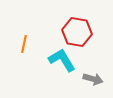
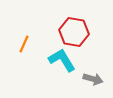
red hexagon: moved 3 px left
orange line: rotated 12 degrees clockwise
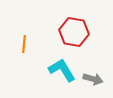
orange line: rotated 18 degrees counterclockwise
cyan L-shape: moved 10 px down
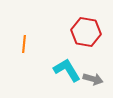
red hexagon: moved 12 px right
cyan L-shape: moved 5 px right
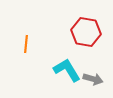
orange line: moved 2 px right
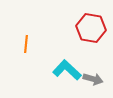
red hexagon: moved 5 px right, 4 px up
cyan L-shape: rotated 16 degrees counterclockwise
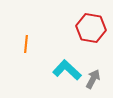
gray arrow: rotated 78 degrees counterclockwise
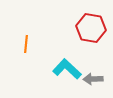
cyan L-shape: moved 1 px up
gray arrow: rotated 120 degrees counterclockwise
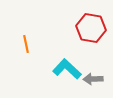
orange line: rotated 18 degrees counterclockwise
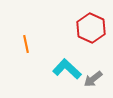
red hexagon: rotated 16 degrees clockwise
gray arrow: rotated 36 degrees counterclockwise
